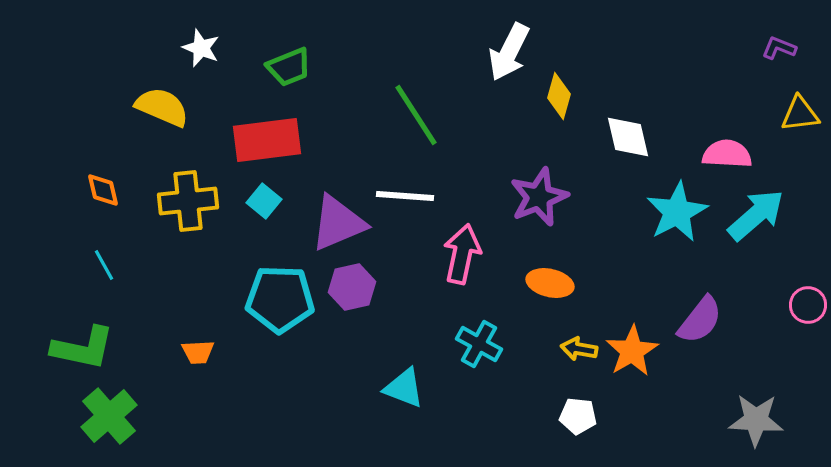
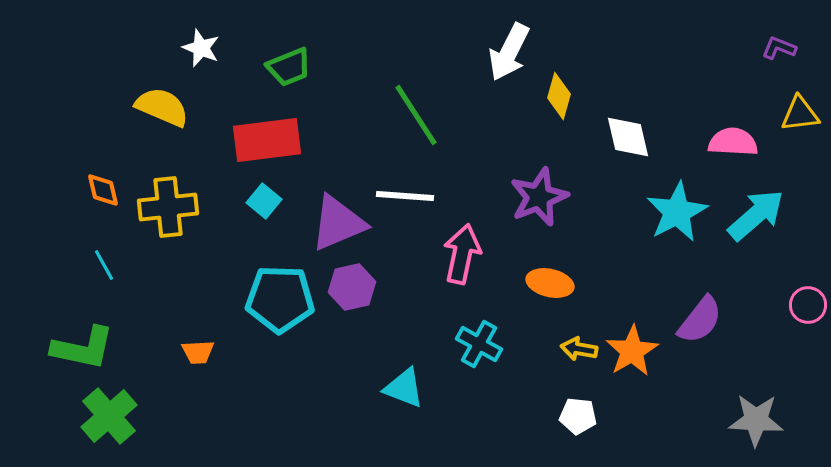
pink semicircle: moved 6 px right, 12 px up
yellow cross: moved 20 px left, 6 px down
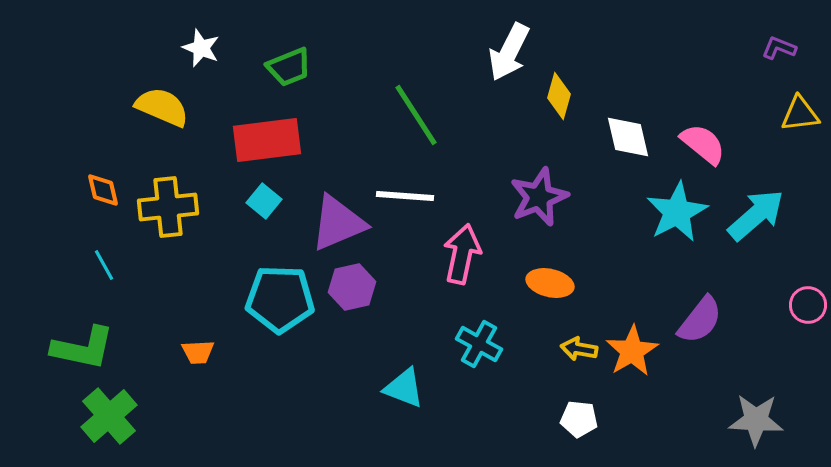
pink semicircle: moved 30 px left, 2 px down; rotated 36 degrees clockwise
white pentagon: moved 1 px right, 3 px down
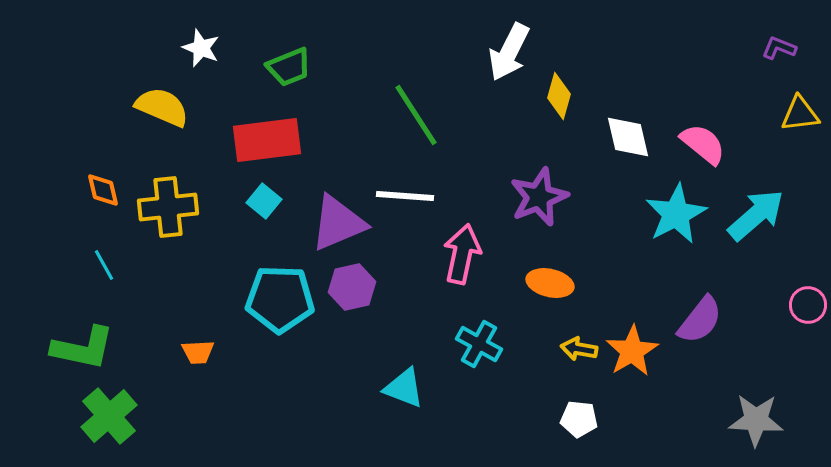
cyan star: moved 1 px left, 2 px down
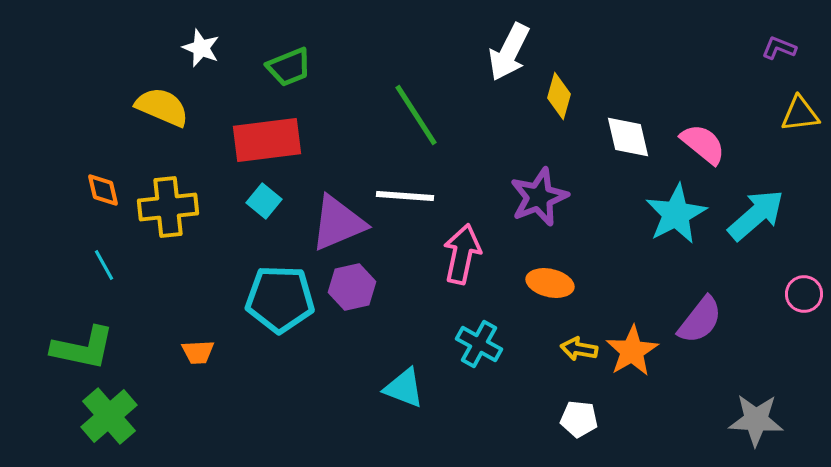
pink circle: moved 4 px left, 11 px up
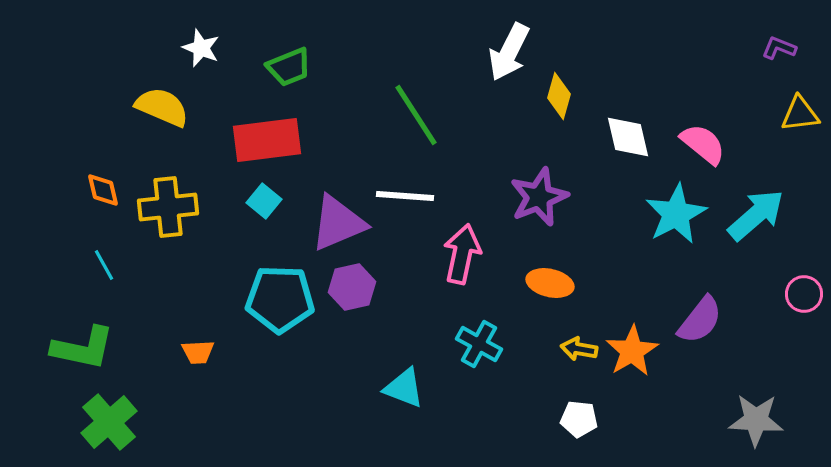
green cross: moved 6 px down
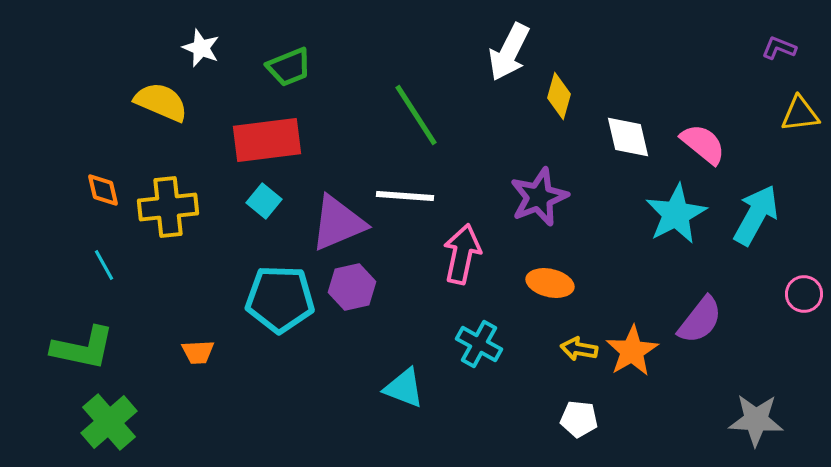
yellow semicircle: moved 1 px left, 5 px up
cyan arrow: rotated 20 degrees counterclockwise
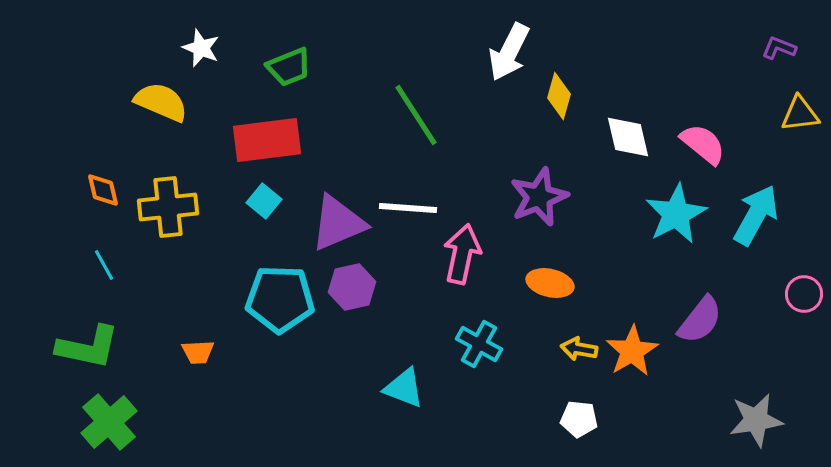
white line: moved 3 px right, 12 px down
green L-shape: moved 5 px right, 1 px up
gray star: rotated 12 degrees counterclockwise
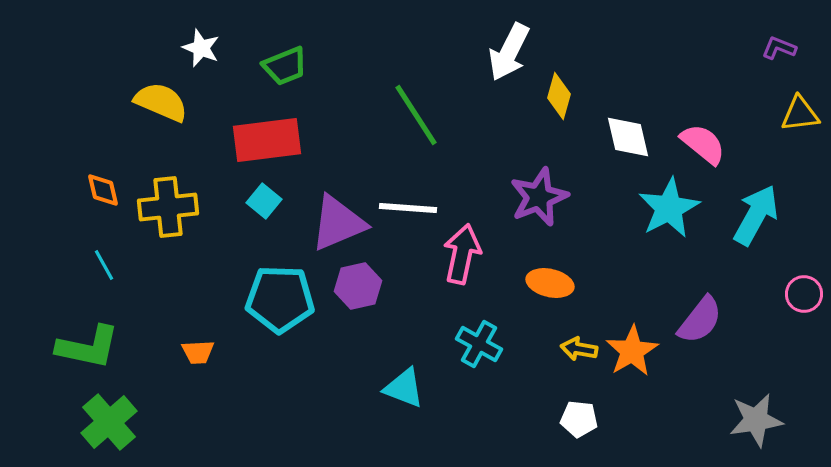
green trapezoid: moved 4 px left, 1 px up
cyan star: moved 7 px left, 6 px up
purple hexagon: moved 6 px right, 1 px up
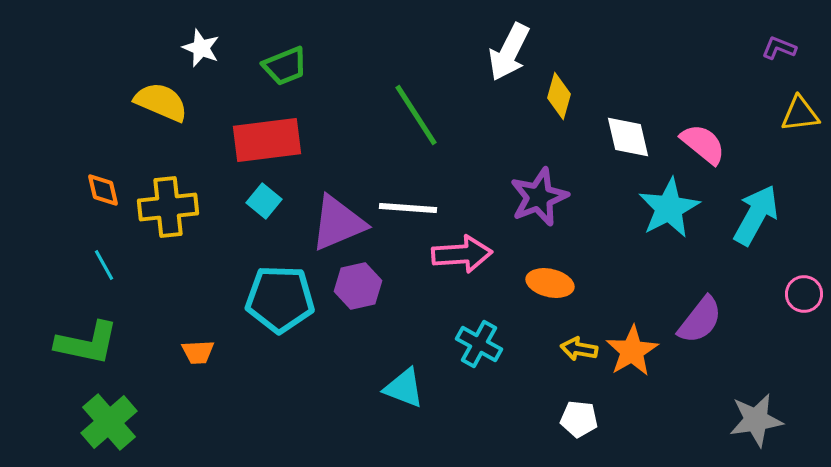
pink arrow: rotated 74 degrees clockwise
green L-shape: moved 1 px left, 4 px up
